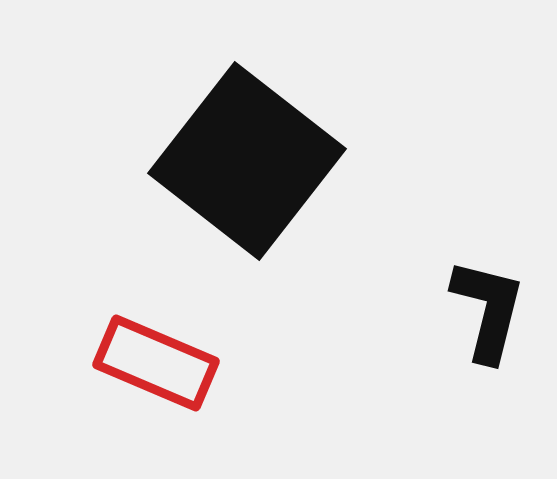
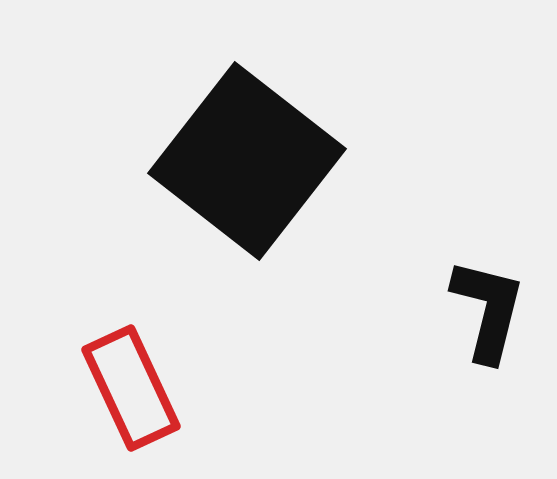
red rectangle: moved 25 px left, 25 px down; rotated 42 degrees clockwise
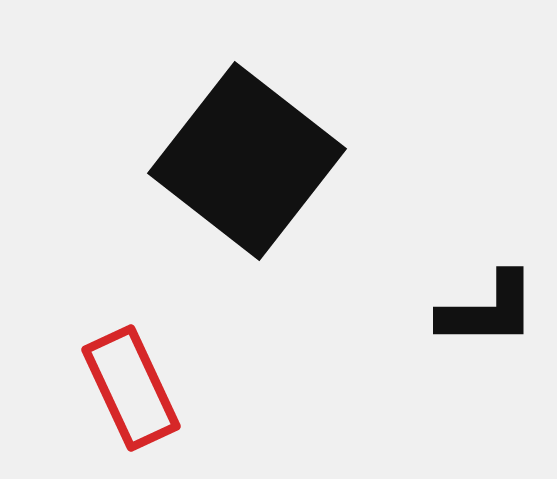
black L-shape: rotated 76 degrees clockwise
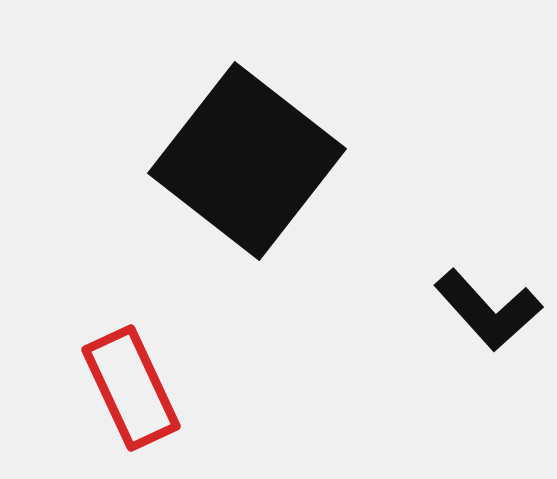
black L-shape: rotated 48 degrees clockwise
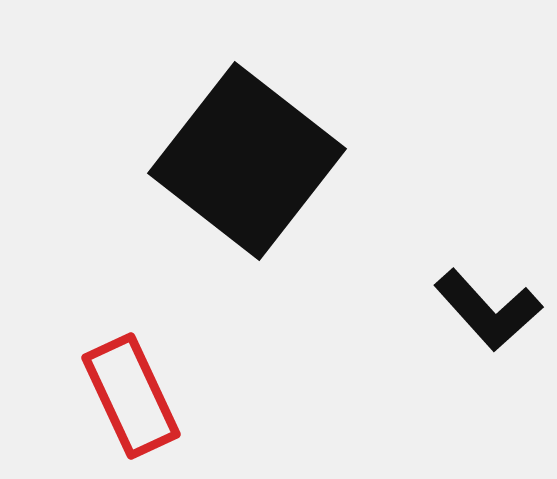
red rectangle: moved 8 px down
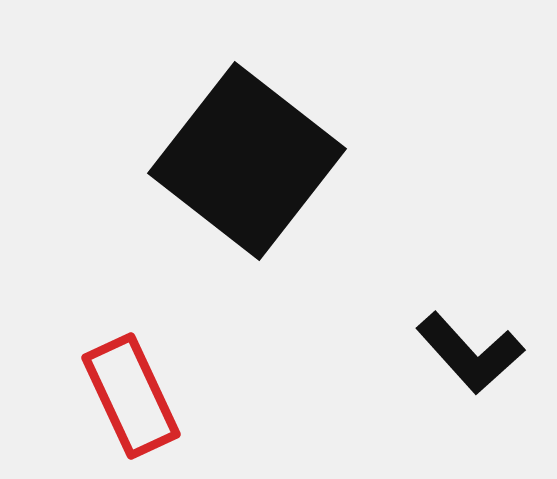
black L-shape: moved 18 px left, 43 px down
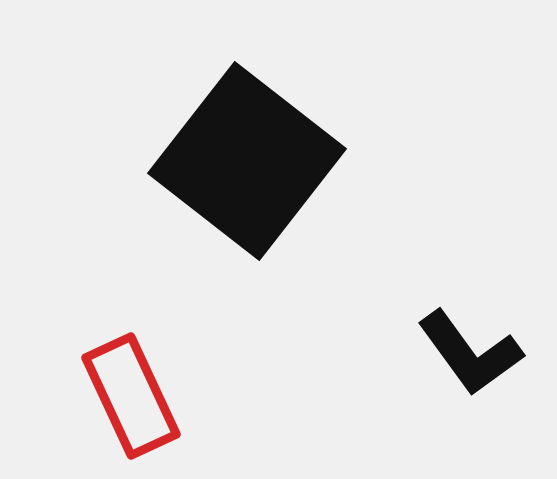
black L-shape: rotated 6 degrees clockwise
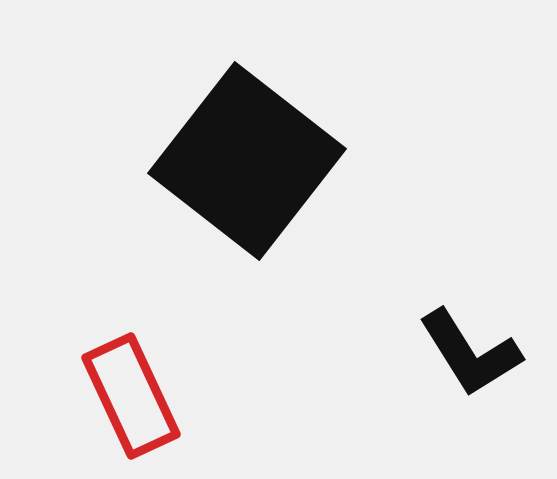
black L-shape: rotated 4 degrees clockwise
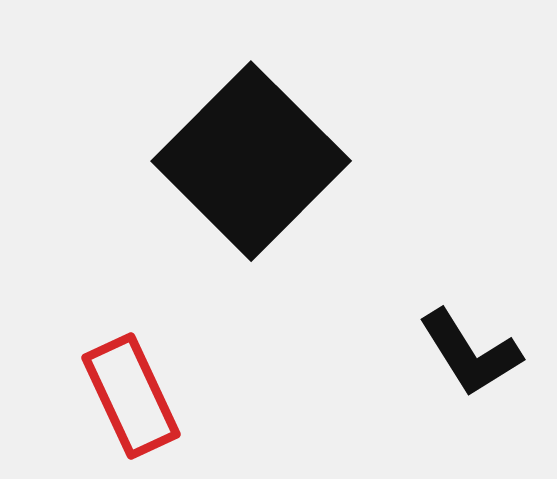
black square: moved 4 px right; rotated 7 degrees clockwise
